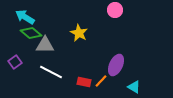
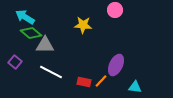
yellow star: moved 4 px right, 8 px up; rotated 24 degrees counterclockwise
purple square: rotated 16 degrees counterclockwise
cyan triangle: moved 1 px right; rotated 24 degrees counterclockwise
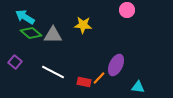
pink circle: moved 12 px right
gray triangle: moved 8 px right, 10 px up
white line: moved 2 px right
orange line: moved 2 px left, 3 px up
cyan triangle: moved 3 px right
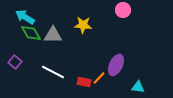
pink circle: moved 4 px left
green diamond: rotated 20 degrees clockwise
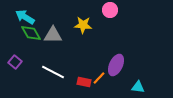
pink circle: moved 13 px left
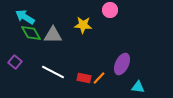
purple ellipse: moved 6 px right, 1 px up
red rectangle: moved 4 px up
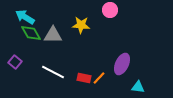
yellow star: moved 2 px left
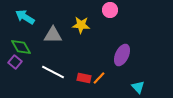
green diamond: moved 10 px left, 14 px down
purple ellipse: moved 9 px up
cyan triangle: rotated 40 degrees clockwise
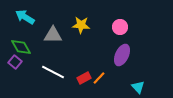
pink circle: moved 10 px right, 17 px down
red rectangle: rotated 40 degrees counterclockwise
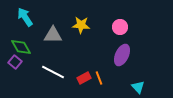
cyan arrow: rotated 24 degrees clockwise
orange line: rotated 64 degrees counterclockwise
